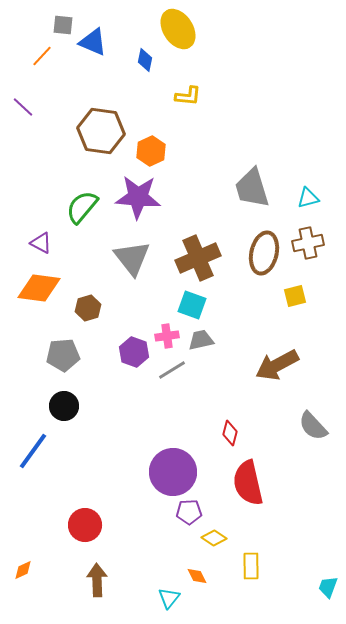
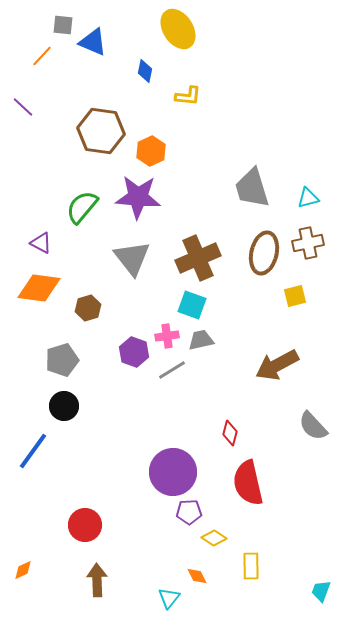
blue diamond at (145, 60): moved 11 px down
gray pentagon at (63, 355): moved 1 px left, 5 px down; rotated 12 degrees counterclockwise
cyan trapezoid at (328, 587): moved 7 px left, 4 px down
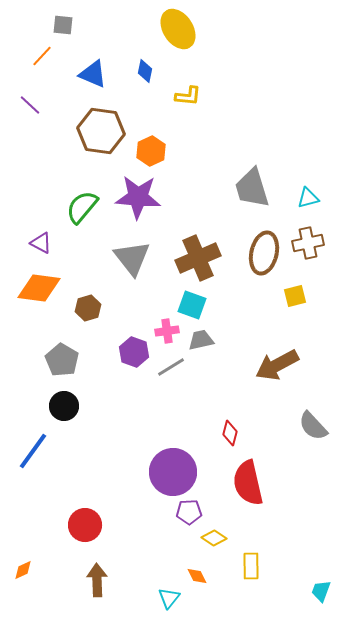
blue triangle at (93, 42): moved 32 px down
purple line at (23, 107): moved 7 px right, 2 px up
pink cross at (167, 336): moved 5 px up
gray pentagon at (62, 360): rotated 24 degrees counterclockwise
gray line at (172, 370): moved 1 px left, 3 px up
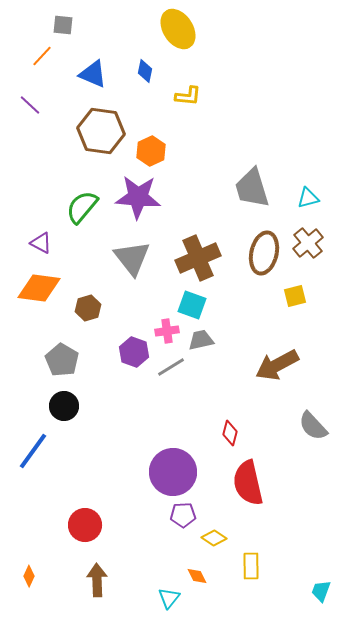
brown cross at (308, 243): rotated 28 degrees counterclockwise
purple pentagon at (189, 512): moved 6 px left, 3 px down
orange diamond at (23, 570): moved 6 px right, 6 px down; rotated 40 degrees counterclockwise
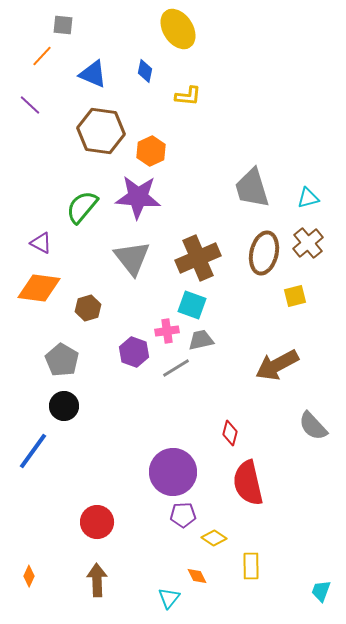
gray line at (171, 367): moved 5 px right, 1 px down
red circle at (85, 525): moved 12 px right, 3 px up
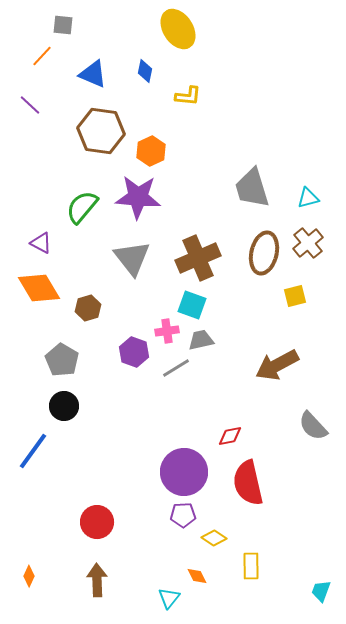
orange diamond at (39, 288): rotated 51 degrees clockwise
red diamond at (230, 433): moved 3 px down; rotated 65 degrees clockwise
purple circle at (173, 472): moved 11 px right
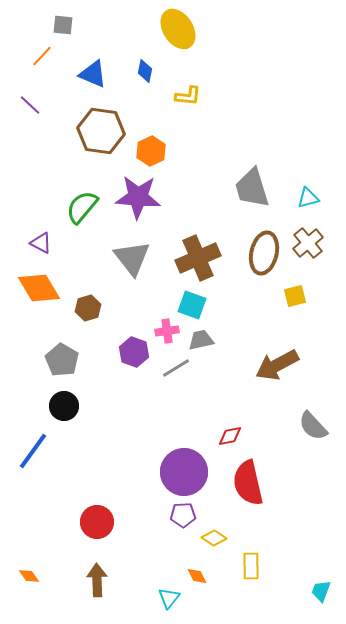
orange diamond at (29, 576): rotated 60 degrees counterclockwise
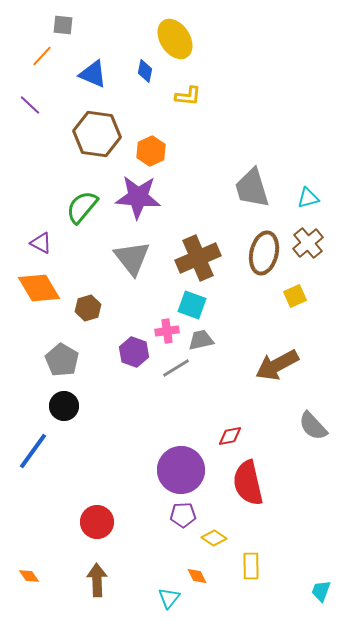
yellow ellipse at (178, 29): moved 3 px left, 10 px down
brown hexagon at (101, 131): moved 4 px left, 3 px down
yellow square at (295, 296): rotated 10 degrees counterclockwise
purple circle at (184, 472): moved 3 px left, 2 px up
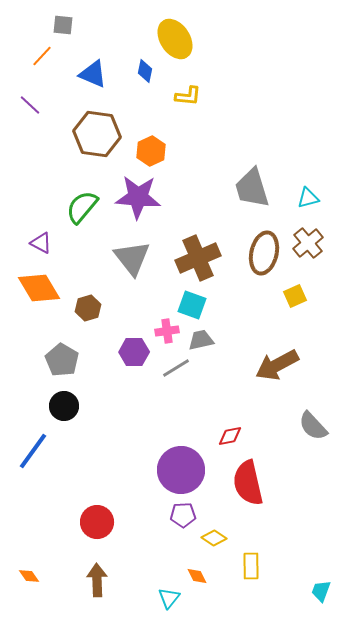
purple hexagon at (134, 352): rotated 20 degrees counterclockwise
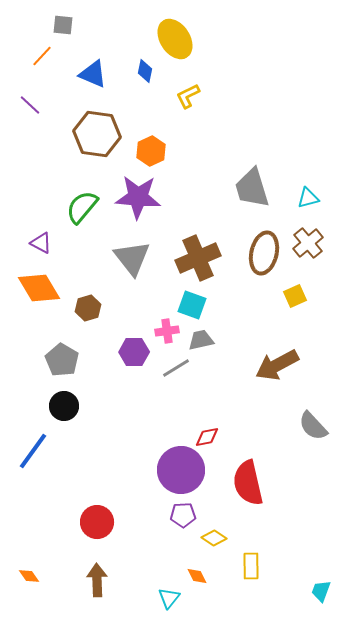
yellow L-shape at (188, 96): rotated 148 degrees clockwise
red diamond at (230, 436): moved 23 px left, 1 px down
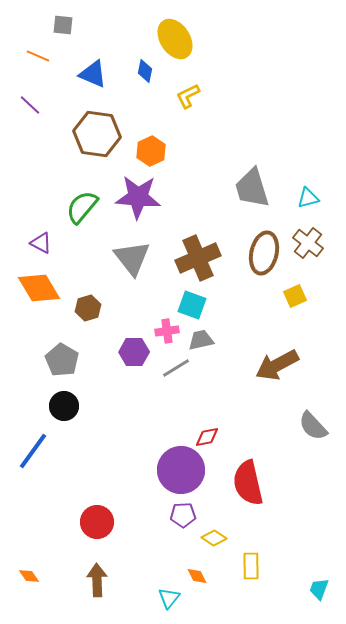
orange line at (42, 56): moved 4 px left; rotated 70 degrees clockwise
brown cross at (308, 243): rotated 12 degrees counterclockwise
cyan trapezoid at (321, 591): moved 2 px left, 2 px up
